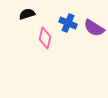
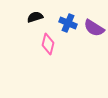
black semicircle: moved 8 px right, 3 px down
pink diamond: moved 3 px right, 6 px down
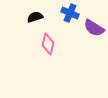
blue cross: moved 2 px right, 10 px up
